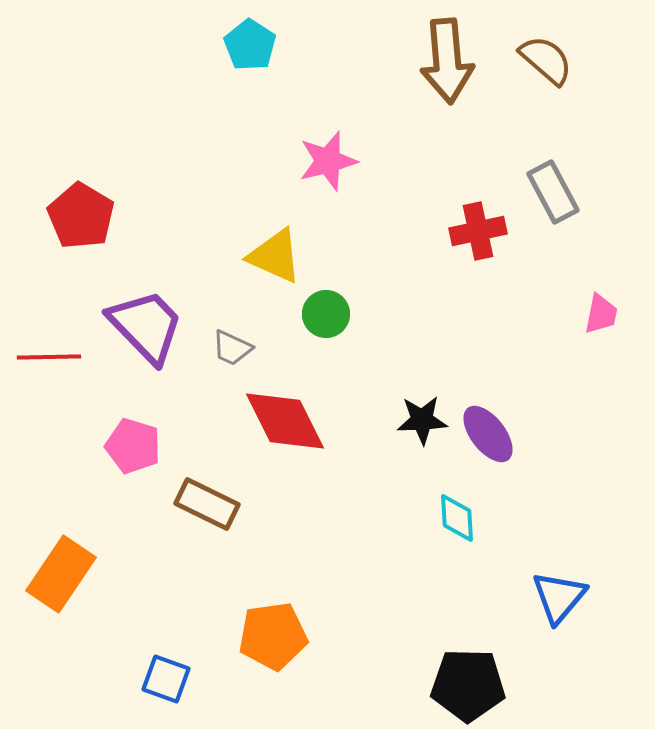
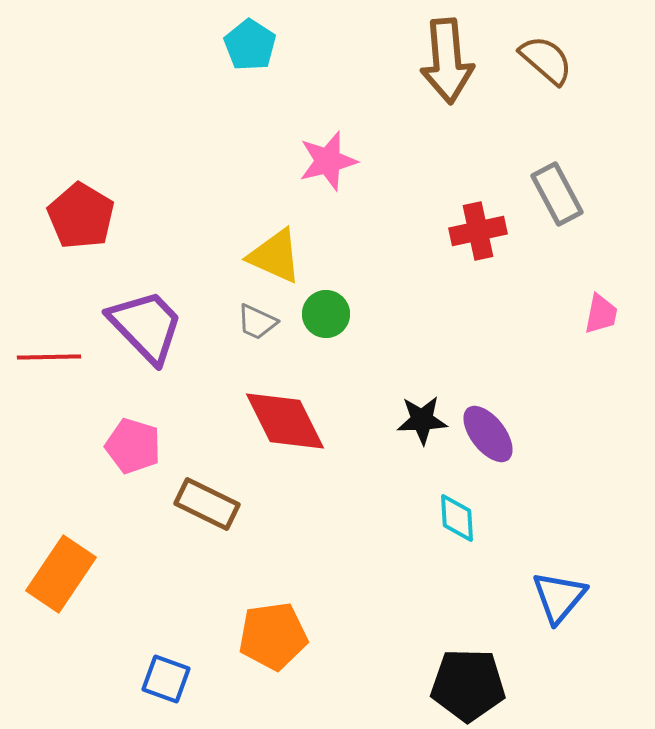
gray rectangle: moved 4 px right, 2 px down
gray trapezoid: moved 25 px right, 26 px up
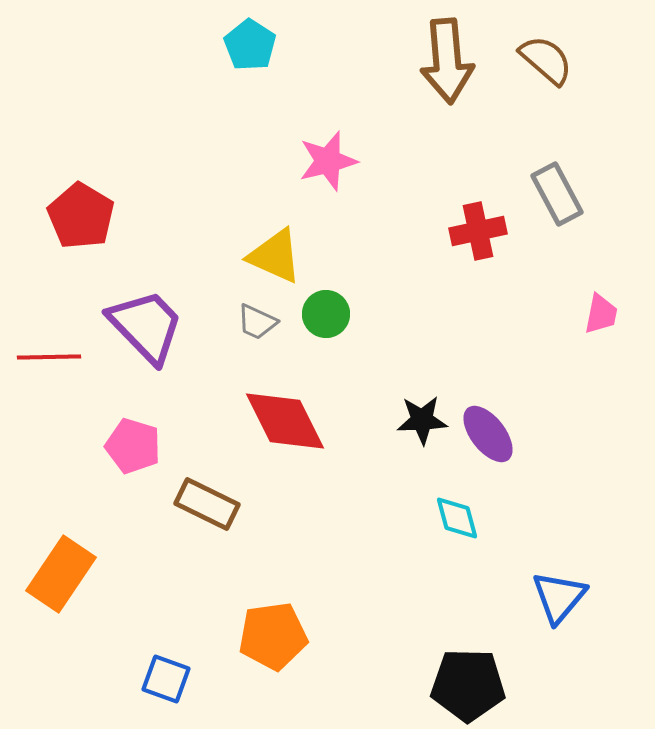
cyan diamond: rotated 12 degrees counterclockwise
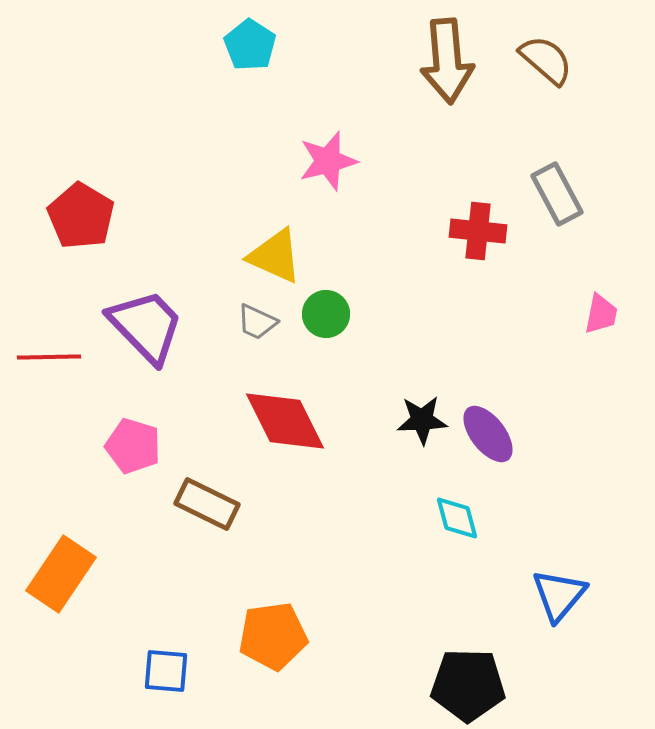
red cross: rotated 18 degrees clockwise
blue triangle: moved 2 px up
blue square: moved 8 px up; rotated 15 degrees counterclockwise
